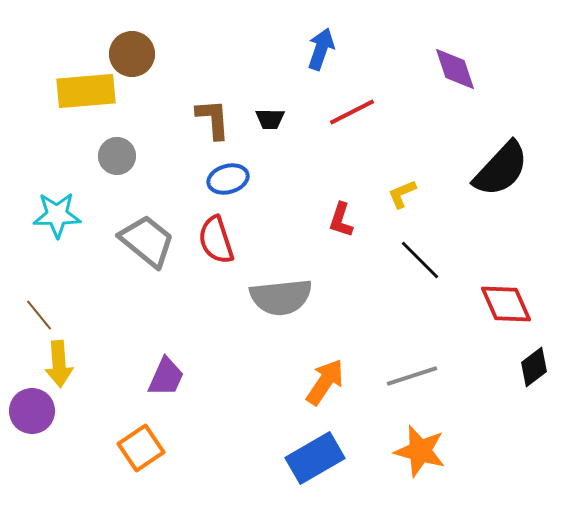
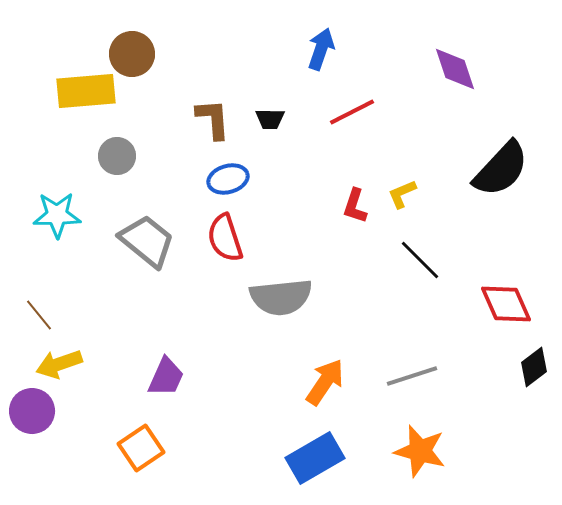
red L-shape: moved 14 px right, 14 px up
red semicircle: moved 9 px right, 2 px up
yellow arrow: rotated 75 degrees clockwise
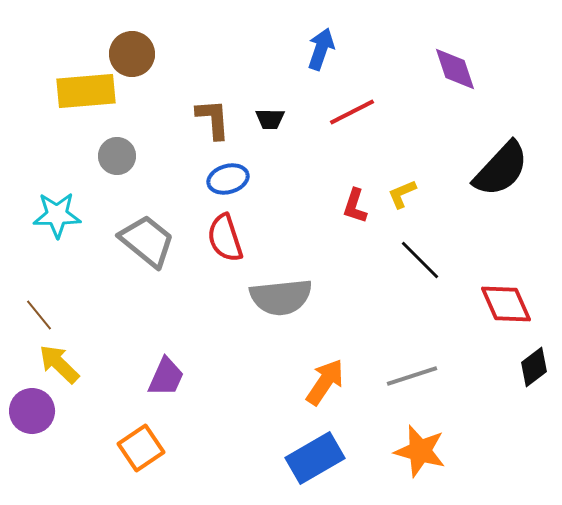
yellow arrow: rotated 63 degrees clockwise
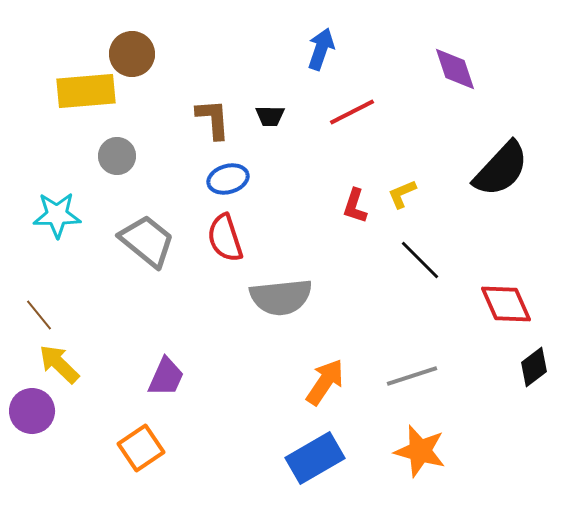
black trapezoid: moved 3 px up
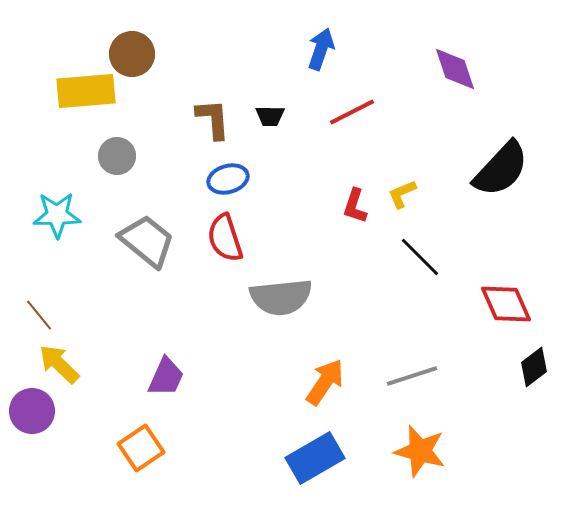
black line: moved 3 px up
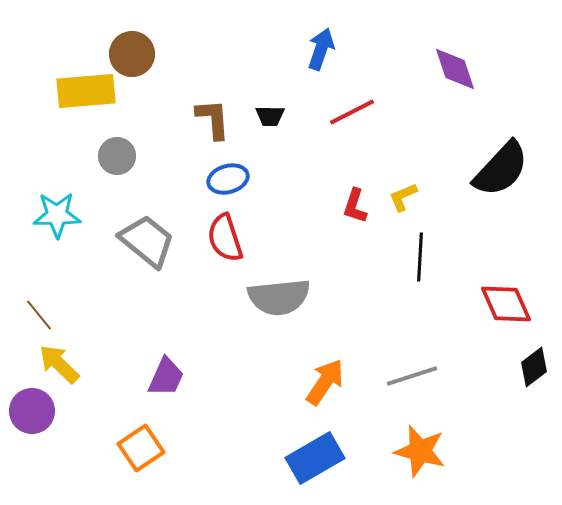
yellow L-shape: moved 1 px right, 3 px down
black line: rotated 48 degrees clockwise
gray semicircle: moved 2 px left
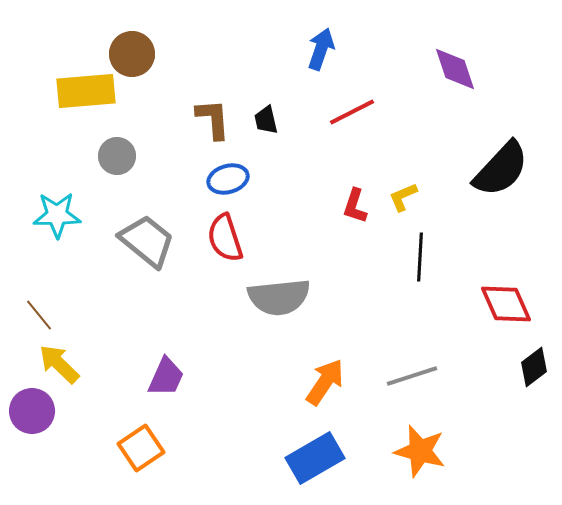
black trapezoid: moved 4 px left, 4 px down; rotated 76 degrees clockwise
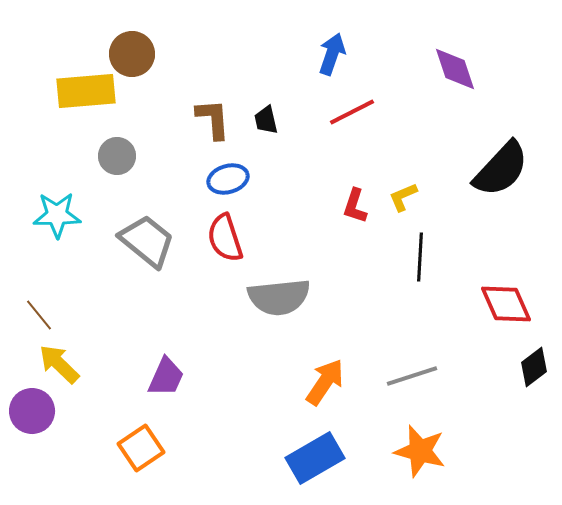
blue arrow: moved 11 px right, 5 px down
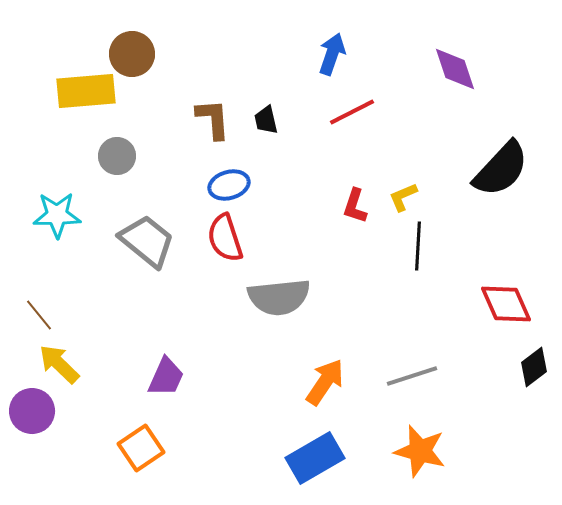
blue ellipse: moved 1 px right, 6 px down
black line: moved 2 px left, 11 px up
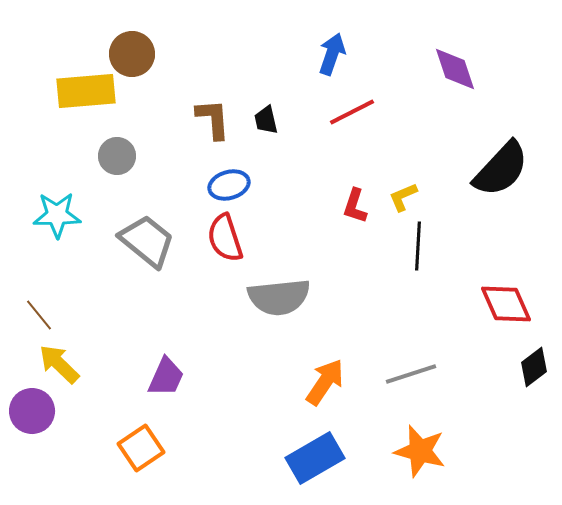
gray line: moved 1 px left, 2 px up
